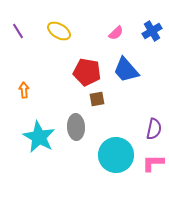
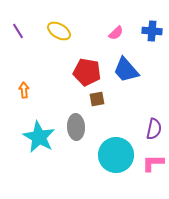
blue cross: rotated 36 degrees clockwise
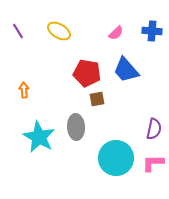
red pentagon: moved 1 px down
cyan circle: moved 3 px down
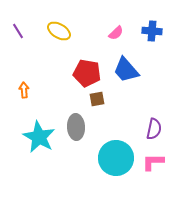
pink L-shape: moved 1 px up
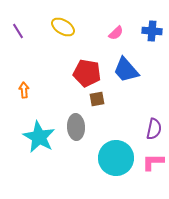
yellow ellipse: moved 4 px right, 4 px up
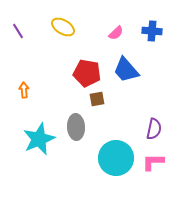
cyan star: moved 2 px down; rotated 20 degrees clockwise
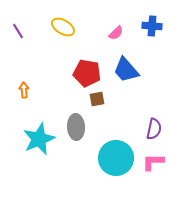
blue cross: moved 5 px up
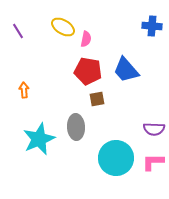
pink semicircle: moved 30 px left, 6 px down; rotated 35 degrees counterclockwise
red pentagon: moved 1 px right, 2 px up
purple semicircle: rotated 80 degrees clockwise
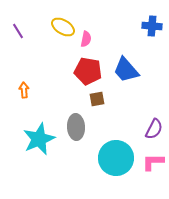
purple semicircle: rotated 65 degrees counterclockwise
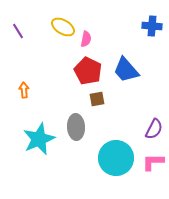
red pentagon: rotated 16 degrees clockwise
